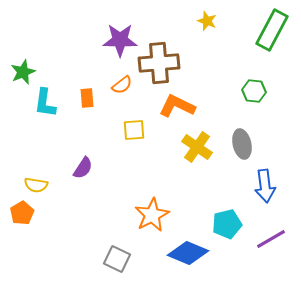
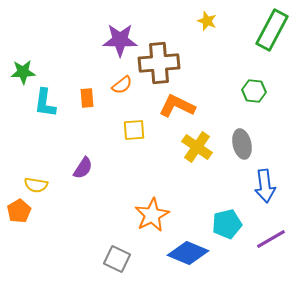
green star: rotated 20 degrees clockwise
orange pentagon: moved 3 px left, 2 px up
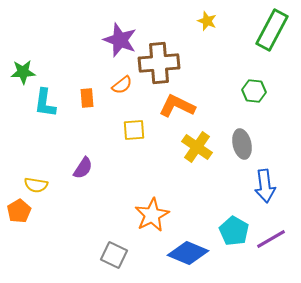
purple star: rotated 20 degrees clockwise
cyan pentagon: moved 7 px right, 7 px down; rotated 28 degrees counterclockwise
gray square: moved 3 px left, 4 px up
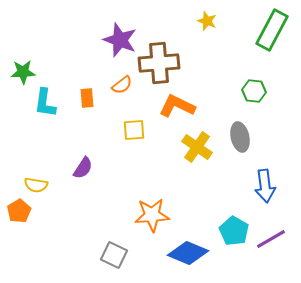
gray ellipse: moved 2 px left, 7 px up
orange star: rotated 24 degrees clockwise
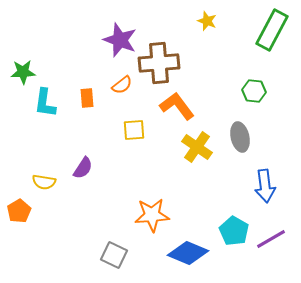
orange L-shape: rotated 27 degrees clockwise
yellow semicircle: moved 8 px right, 3 px up
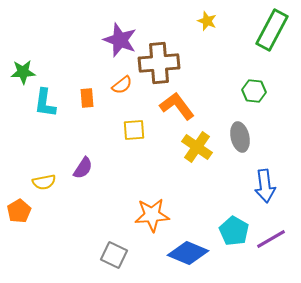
yellow semicircle: rotated 20 degrees counterclockwise
